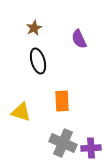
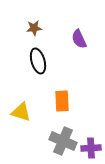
brown star: rotated 21 degrees clockwise
gray cross: moved 2 px up
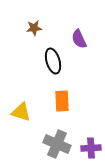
black ellipse: moved 15 px right
gray cross: moved 6 px left, 3 px down
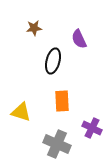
black ellipse: rotated 30 degrees clockwise
purple cross: moved 1 px right, 20 px up; rotated 30 degrees clockwise
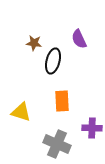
brown star: moved 15 px down; rotated 14 degrees clockwise
purple cross: rotated 24 degrees counterclockwise
